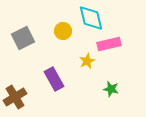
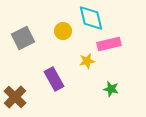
yellow star: rotated 14 degrees clockwise
brown cross: rotated 15 degrees counterclockwise
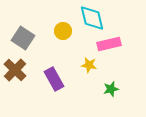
cyan diamond: moved 1 px right
gray square: rotated 30 degrees counterclockwise
yellow star: moved 2 px right, 4 px down; rotated 21 degrees clockwise
green star: rotated 28 degrees counterclockwise
brown cross: moved 27 px up
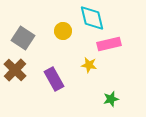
green star: moved 10 px down
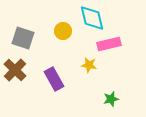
gray square: rotated 15 degrees counterclockwise
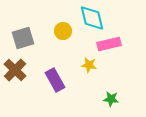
gray square: rotated 35 degrees counterclockwise
purple rectangle: moved 1 px right, 1 px down
green star: rotated 21 degrees clockwise
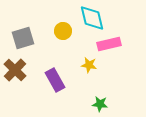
green star: moved 11 px left, 5 px down
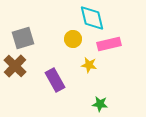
yellow circle: moved 10 px right, 8 px down
brown cross: moved 4 px up
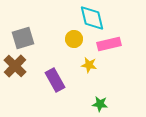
yellow circle: moved 1 px right
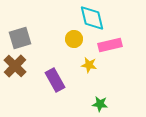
gray square: moved 3 px left
pink rectangle: moved 1 px right, 1 px down
